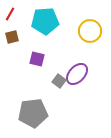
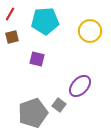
purple ellipse: moved 3 px right, 12 px down
gray square: moved 24 px down
gray pentagon: rotated 12 degrees counterclockwise
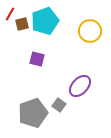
cyan pentagon: rotated 16 degrees counterclockwise
brown square: moved 10 px right, 13 px up
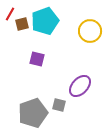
gray square: rotated 24 degrees counterclockwise
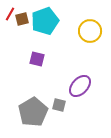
brown square: moved 5 px up
gray pentagon: moved 1 px up; rotated 12 degrees counterclockwise
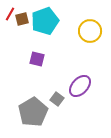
gray square: moved 2 px left, 6 px up; rotated 24 degrees clockwise
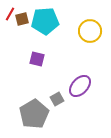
cyan pentagon: rotated 16 degrees clockwise
gray square: rotated 24 degrees clockwise
gray pentagon: moved 1 px right, 2 px down
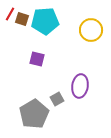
brown square: rotated 32 degrees clockwise
yellow circle: moved 1 px right, 1 px up
purple ellipse: rotated 35 degrees counterclockwise
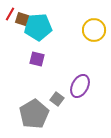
cyan pentagon: moved 7 px left, 6 px down
yellow circle: moved 3 px right
purple ellipse: rotated 20 degrees clockwise
gray square: rotated 24 degrees counterclockwise
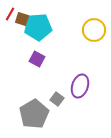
purple square: rotated 14 degrees clockwise
purple ellipse: rotated 10 degrees counterclockwise
